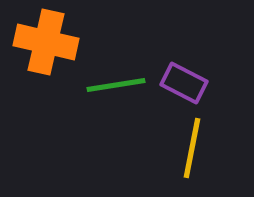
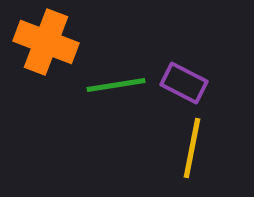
orange cross: rotated 8 degrees clockwise
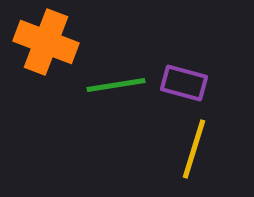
purple rectangle: rotated 12 degrees counterclockwise
yellow line: moved 2 px right, 1 px down; rotated 6 degrees clockwise
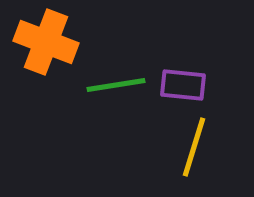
purple rectangle: moved 1 px left, 2 px down; rotated 9 degrees counterclockwise
yellow line: moved 2 px up
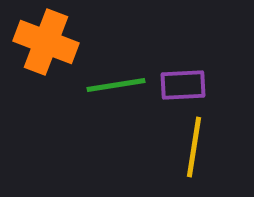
purple rectangle: rotated 9 degrees counterclockwise
yellow line: rotated 8 degrees counterclockwise
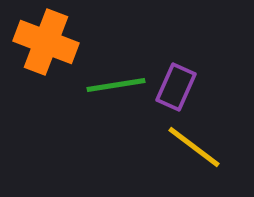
purple rectangle: moved 7 px left, 2 px down; rotated 63 degrees counterclockwise
yellow line: rotated 62 degrees counterclockwise
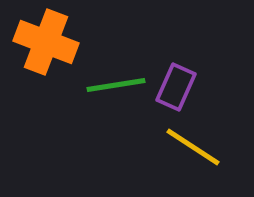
yellow line: moved 1 px left; rotated 4 degrees counterclockwise
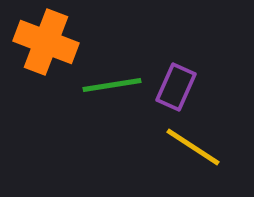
green line: moved 4 px left
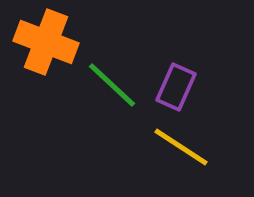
green line: rotated 52 degrees clockwise
yellow line: moved 12 px left
